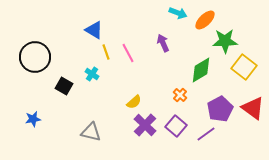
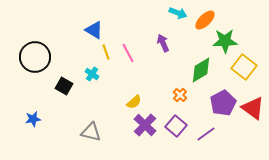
purple pentagon: moved 3 px right, 6 px up
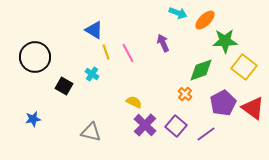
green diamond: rotated 12 degrees clockwise
orange cross: moved 5 px right, 1 px up
yellow semicircle: rotated 112 degrees counterclockwise
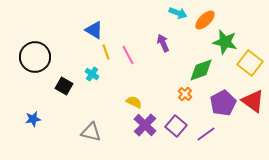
green star: moved 1 px down; rotated 15 degrees clockwise
pink line: moved 2 px down
yellow square: moved 6 px right, 4 px up
red triangle: moved 7 px up
